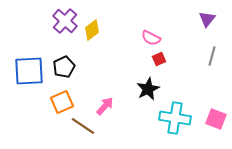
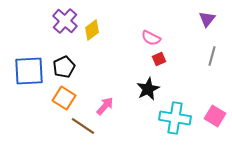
orange square: moved 2 px right, 4 px up; rotated 35 degrees counterclockwise
pink square: moved 1 px left, 3 px up; rotated 10 degrees clockwise
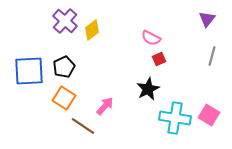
pink square: moved 6 px left, 1 px up
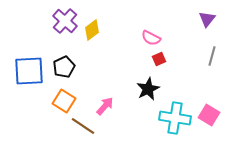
orange square: moved 3 px down
